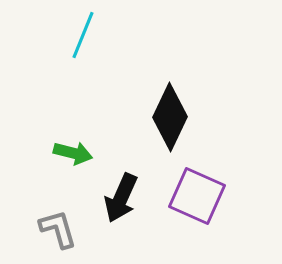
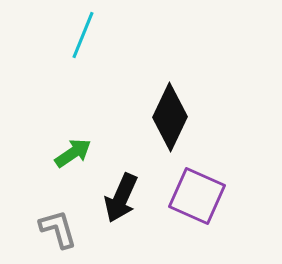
green arrow: rotated 48 degrees counterclockwise
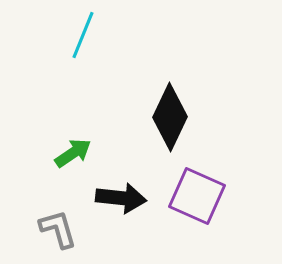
black arrow: rotated 108 degrees counterclockwise
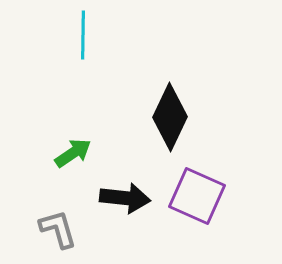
cyan line: rotated 21 degrees counterclockwise
black arrow: moved 4 px right
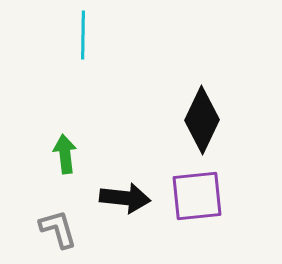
black diamond: moved 32 px right, 3 px down
green arrow: moved 8 px left, 1 px down; rotated 63 degrees counterclockwise
purple square: rotated 30 degrees counterclockwise
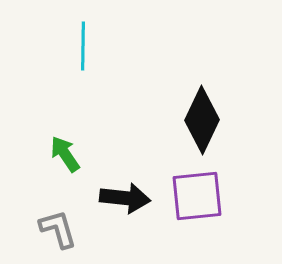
cyan line: moved 11 px down
green arrow: rotated 27 degrees counterclockwise
